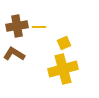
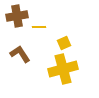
brown cross: moved 10 px up
brown L-shape: moved 6 px right; rotated 25 degrees clockwise
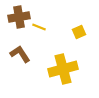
brown cross: moved 2 px right, 1 px down
yellow line: rotated 24 degrees clockwise
yellow square: moved 15 px right, 11 px up
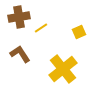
yellow line: moved 2 px right, 1 px down; rotated 56 degrees counterclockwise
yellow cross: rotated 24 degrees counterclockwise
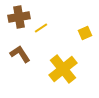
yellow square: moved 6 px right, 1 px down
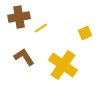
brown L-shape: moved 4 px right, 3 px down
yellow cross: moved 4 px up; rotated 16 degrees counterclockwise
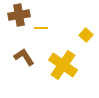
brown cross: moved 2 px up
yellow line: rotated 32 degrees clockwise
yellow square: moved 1 px right, 2 px down; rotated 24 degrees counterclockwise
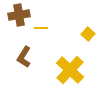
yellow square: moved 2 px right, 1 px up
brown L-shape: rotated 115 degrees counterclockwise
yellow cross: moved 7 px right, 5 px down; rotated 8 degrees clockwise
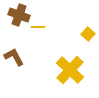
brown cross: rotated 30 degrees clockwise
yellow line: moved 3 px left, 1 px up
brown L-shape: moved 10 px left; rotated 120 degrees clockwise
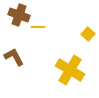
yellow cross: rotated 12 degrees counterclockwise
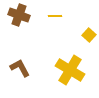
yellow line: moved 17 px right, 11 px up
yellow square: moved 1 px right, 1 px down
brown L-shape: moved 6 px right, 11 px down
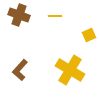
yellow square: rotated 24 degrees clockwise
brown L-shape: moved 2 px down; rotated 110 degrees counterclockwise
